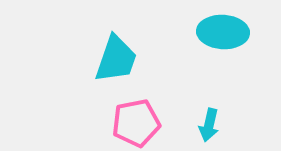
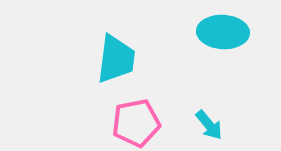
cyan trapezoid: rotated 12 degrees counterclockwise
cyan arrow: rotated 52 degrees counterclockwise
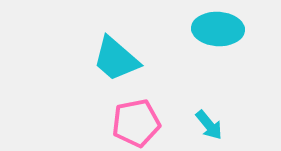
cyan ellipse: moved 5 px left, 3 px up
cyan trapezoid: rotated 124 degrees clockwise
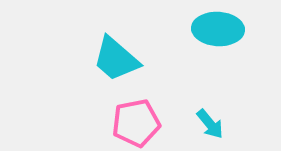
cyan arrow: moved 1 px right, 1 px up
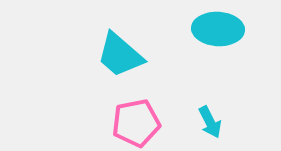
cyan trapezoid: moved 4 px right, 4 px up
cyan arrow: moved 2 px up; rotated 12 degrees clockwise
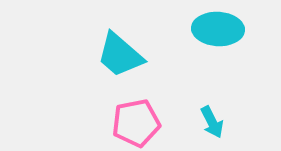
cyan arrow: moved 2 px right
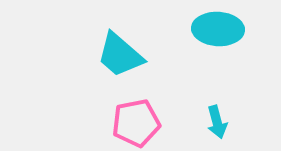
cyan arrow: moved 5 px right; rotated 12 degrees clockwise
